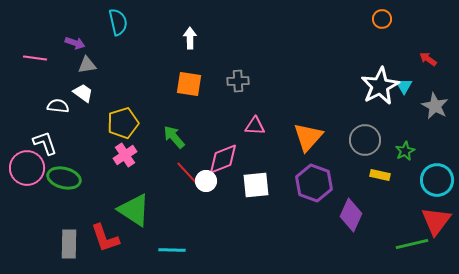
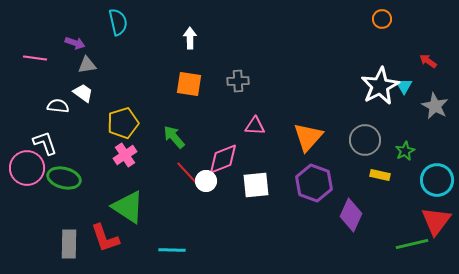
red arrow: moved 2 px down
green triangle: moved 6 px left, 3 px up
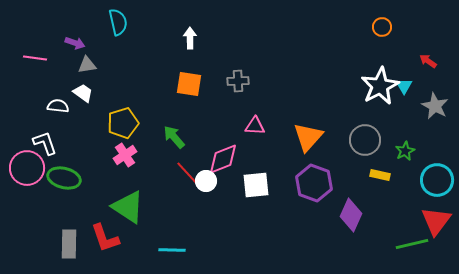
orange circle: moved 8 px down
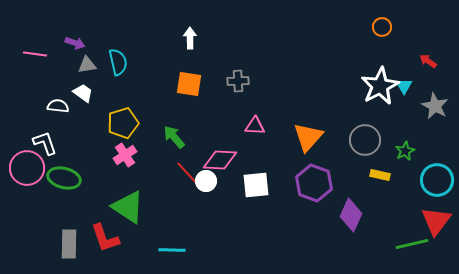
cyan semicircle: moved 40 px down
pink line: moved 4 px up
pink diamond: moved 3 px left, 1 px down; rotated 24 degrees clockwise
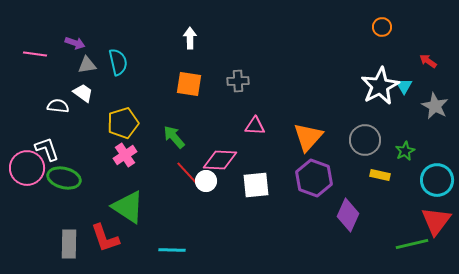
white L-shape: moved 2 px right, 6 px down
purple hexagon: moved 5 px up
purple diamond: moved 3 px left
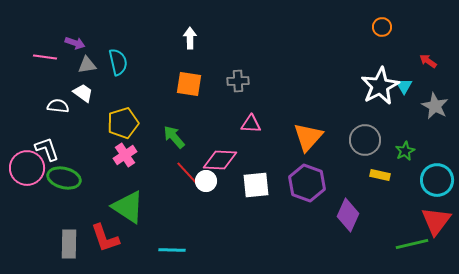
pink line: moved 10 px right, 3 px down
pink triangle: moved 4 px left, 2 px up
purple hexagon: moved 7 px left, 5 px down
